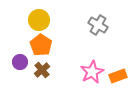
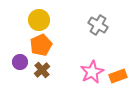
orange pentagon: rotated 15 degrees clockwise
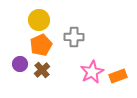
gray cross: moved 24 px left, 12 px down; rotated 30 degrees counterclockwise
purple circle: moved 2 px down
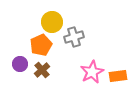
yellow circle: moved 13 px right, 2 px down
gray cross: rotated 18 degrees counterclockwise
orange rectangle: rotated 12 degrees clockwise
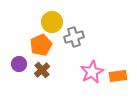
purple circle: moved 1 px left
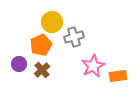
pink star: moved 1 px right, 6 px up
